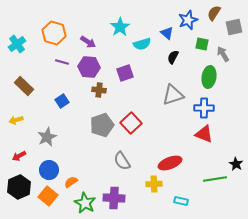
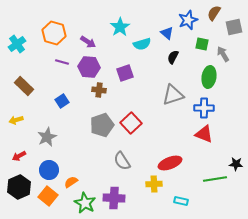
black star: rotated 24 degrees counterclockwise
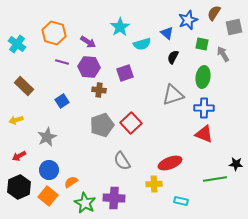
cyan cross: rotated 18 degrees counterclockwise
green ellipse: moved 6 px left
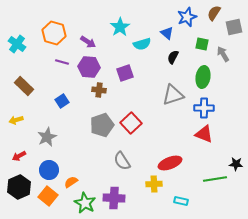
blue star: moved 1 px left, 3 px up
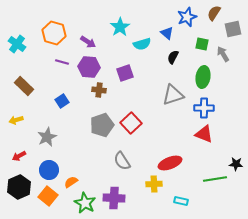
gray square: moved 1 px left, 2 px down
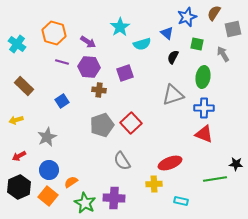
green square: moved 5 px left
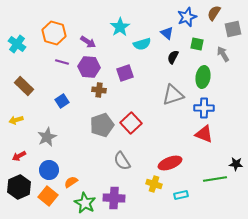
yellow cross: rotated 21 degrees clockwise
cyan rectangle: moved 6 px up; rotated 24 degrees counterclockwise
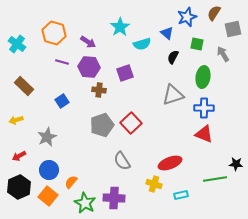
orange semicircle: rotated 16 degrees counterclockwise
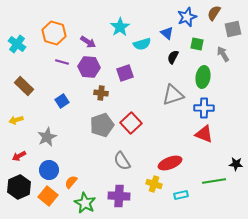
brown cross: moved 2 px right, 3 px down
green line: moved 1 px left, 2 px down
purple cross: moved 5 px right, 2 px up
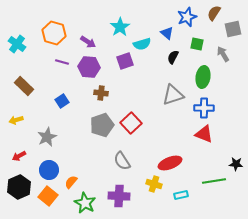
purple square: moved 12 px up
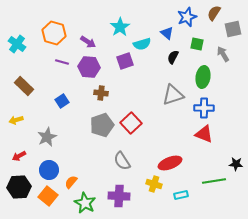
black hexagon: rotated 20 degrees clockwise
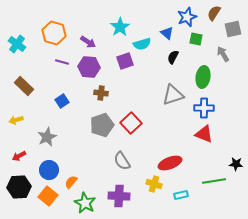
green square: moved 1 px left, 5 px up
